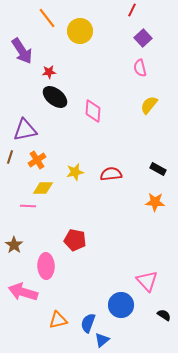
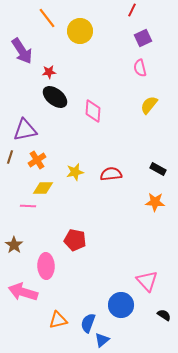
purple square: rotated 18 degrees clockwise
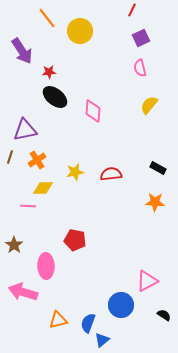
purple square: moved 2 px left
black rectangle: moved 1 px up
pink triangle: rotated 45 degrees clockwise
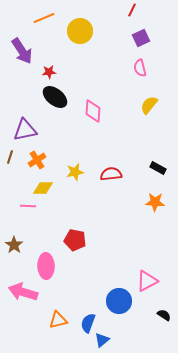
orange line: moved 3 px left; rotated 75 degrees counterclockwise
blue circle: moved 2 px left, 4 px up
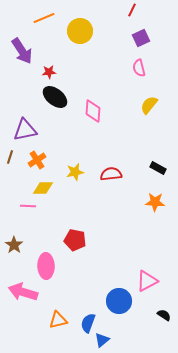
pink semicircle: moved 1 px left
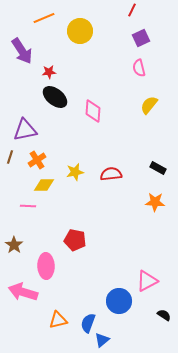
yellow diamond: moved 1 px right, 3 px up
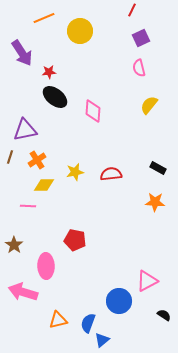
purple arrow: moved 2 px down
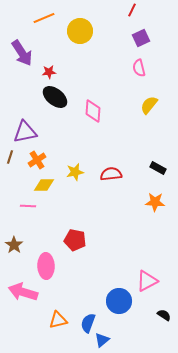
purple triangle: moved 2 px down
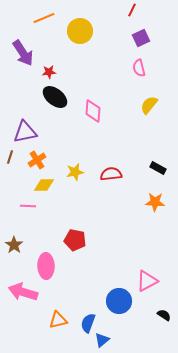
purple arrow: moved 1 px right
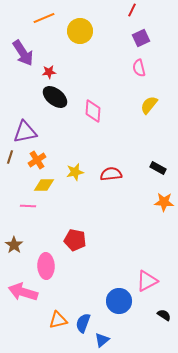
orange star: moved 9 px right
blue semicircle: moved 5 px left
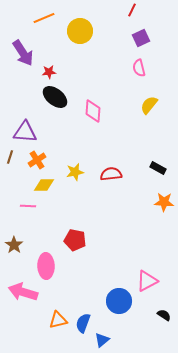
purple triangle: rotated 15 degrees clockwise
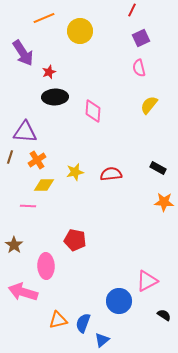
red star: rotated 16 degrees counterclockwise
black ellipse: rotated 40 degrees counterclockwise
